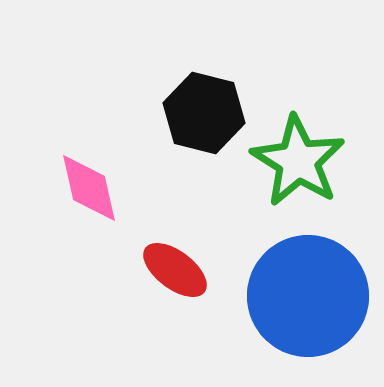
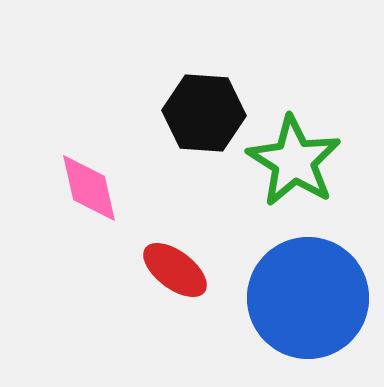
black hexagon: rotated 10 degrees counterclockwise
green star: moved 4 px left
blue circle: moved 2 px down
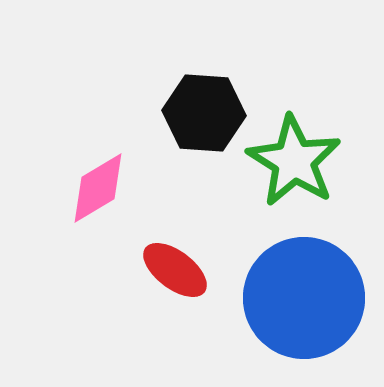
pink diamond: moved 9 px right; rotated 72 degrees clockwise
blue circle: moved 4 px left
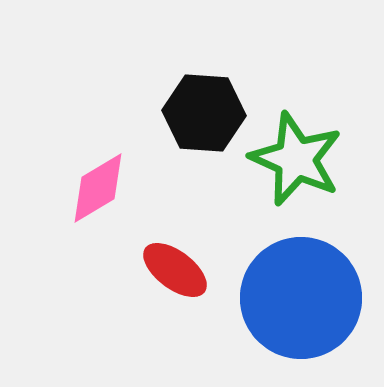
green star: moved 2 px right, 2 px up; rotated 8 degrees counterclockwise
blue circle: moved 3 px left
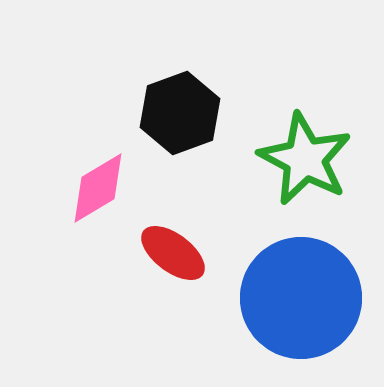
black hexagon: moved 24 px left; rotated 24 degrees counterclockwise
green star: moved 9 px right; rotated 4 degrees clockwise
red ellipse: moved 2 px left, 17 px up
